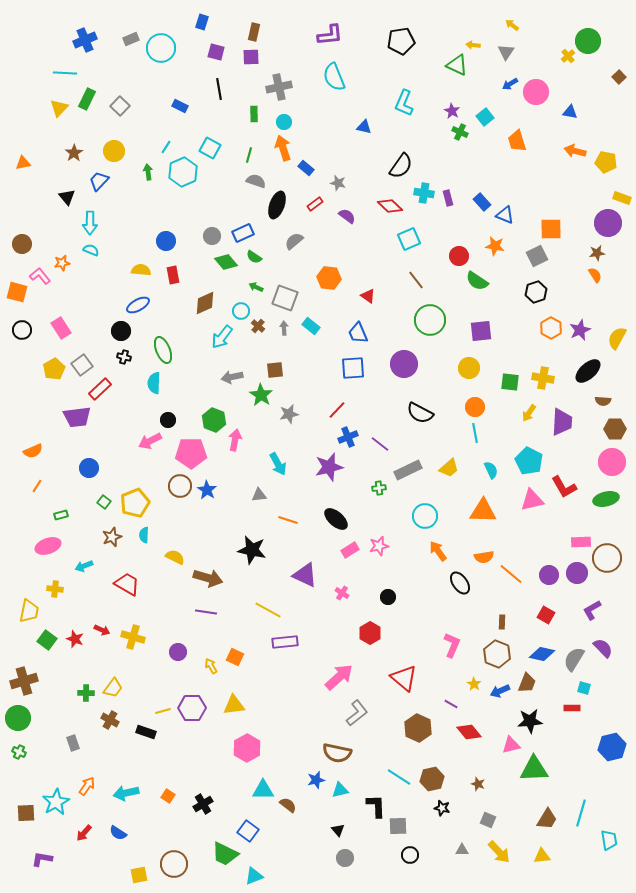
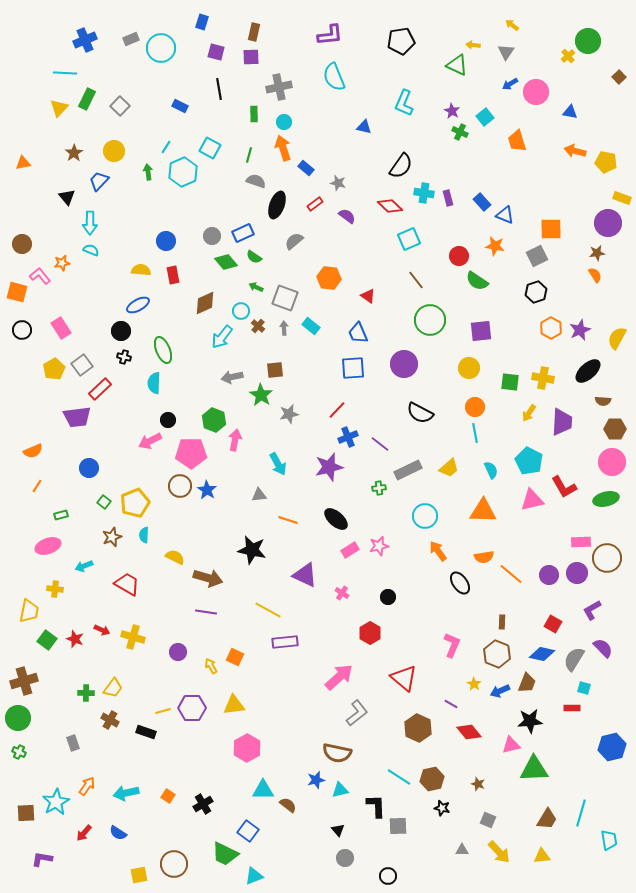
red square at (546, 615): moved 7 px right, 9 px down
black circle at (410, 855): moved 22 px left, 21 px down
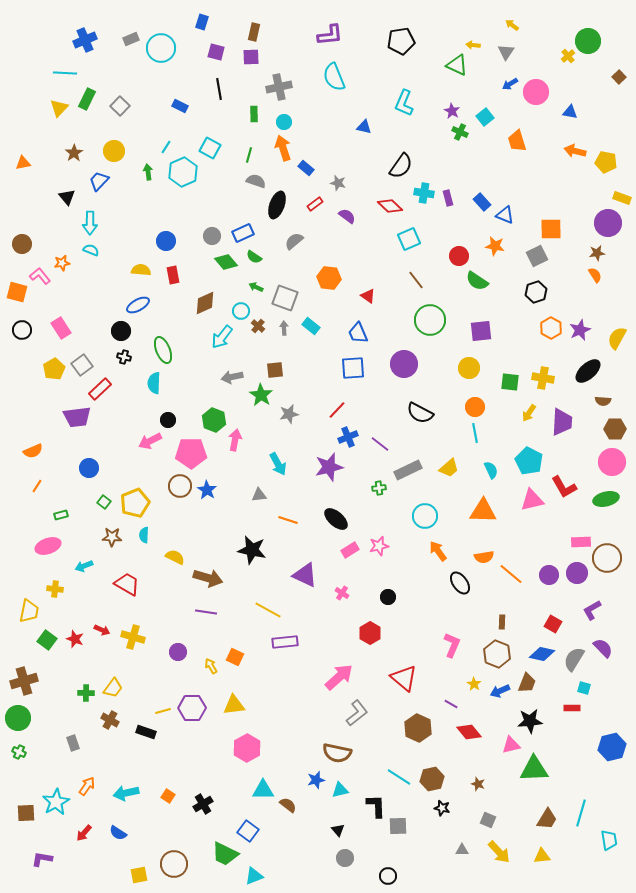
brown star at (112, 537): rotated 24 degrees clockwise
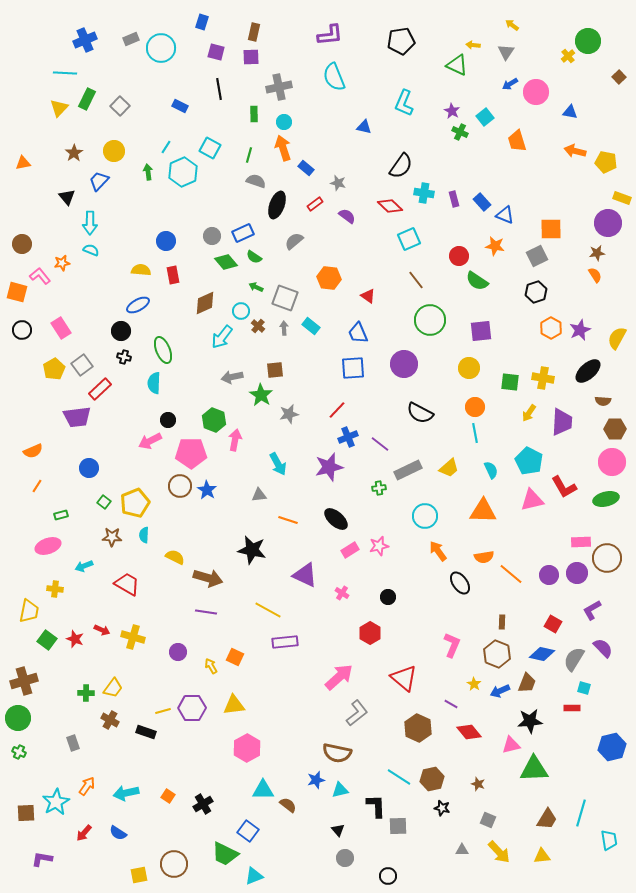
purple rectangle at (448, 198): moved 6 px right, 1 px down
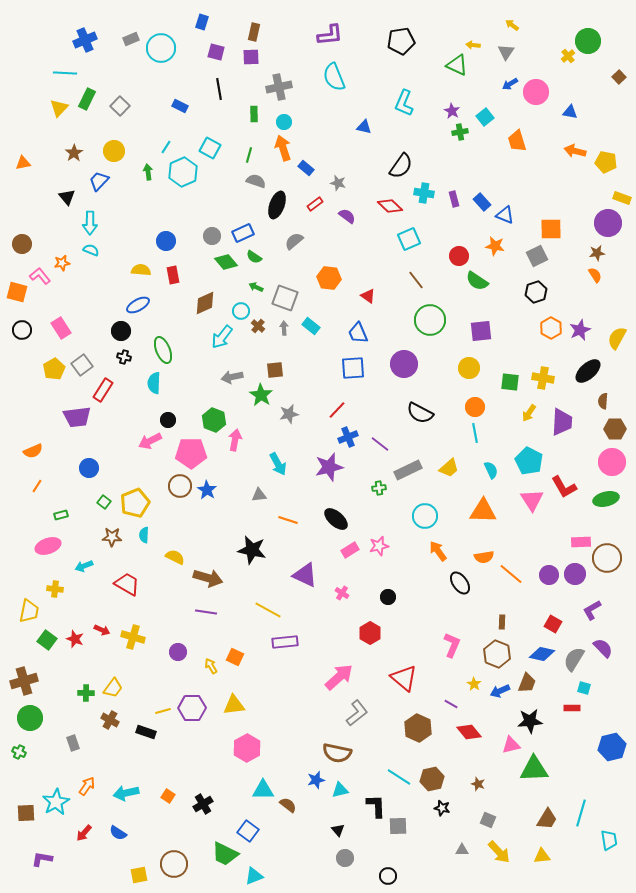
green cross at (460, 132): rotated 35 degrees counterclockwise
red rectangle at (100, 389): moved 3 px right, 1 px down; rotated 15 degrees counterclockwise
brown semicircle at (603, 401): rotated 91 degrees clockwise
pink triangle at (532, 500): rotated 50 degrees counterclockwise
purple circle at (577, 573): moved 2 px left, 1 px down
green circle at (18, 718): moved 12 px right
